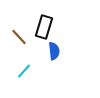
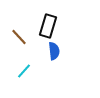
black rectangle: moved 4 px right, 1 px up
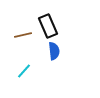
black rectangle: rotated 40 degrees counterclockwise
brown line: moved 4 px right, 2 px up; rotated 60 degrees counterclockwise
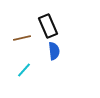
brown line: moved 1 px left, 3 px down
cyan line: moved 1 px up
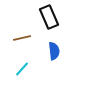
black rectangle: moved 1 px right, 9 px up
cyan line: moved 2 px left, 1 px up
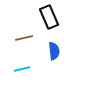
brown line: moved 2 px right
cyan line: rotated 35 degrees clockwise
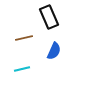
blue semicircle: rotated 30 degrees clockwise
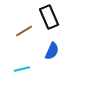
brown line: moved 7 px up; rotated 18 degrees counterclockwise
blue semicircle: moved 2 px left
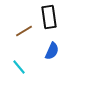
black rectangle: rotated 15 degrees clockwise
cyan line: moved 3 px left, 2 px up; rotated 63 degrees clockwise
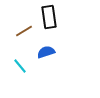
blue semicircle: moved 6 px left, 1 px down; rotated 132 degrees counterclockwise
cyan line: moved 1 px right, 1 px up
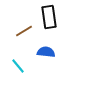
blue semicircle: rotated 24 degrees clockwise
cyan line: moved 2 px left
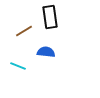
black rectangle: moved 1 px right
cyan line: rotated 28 degrees counterclockwise
